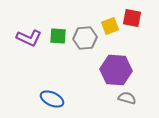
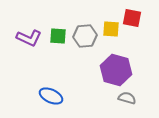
yellow square: moved 1 px right, 3 px down; rotated 24 degrees clockwise
gray hexagon: moved 2 px up
purple hexagon: rotated 12 degrees clockwise
blue ellipse: moved 1 px left, 3 px up
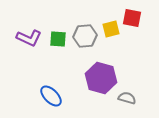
yellow square: rotated 18 degrees counterclockwise
green square: moved 3 px down
purple hexagon: moved 15 px left, 8 px down
blue ellipse: rotated 20 degrees clockwise
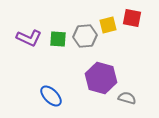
yellow square: moved 3 px left, 4 px up
